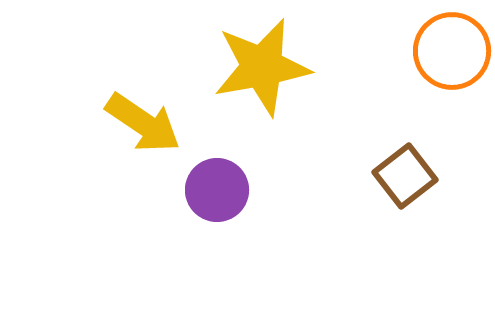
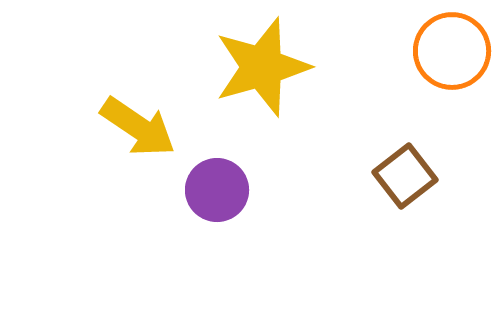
yellow star: rotated 6 degrees counterclockwise
yellow arrow: moved 5 px left, 4 px down
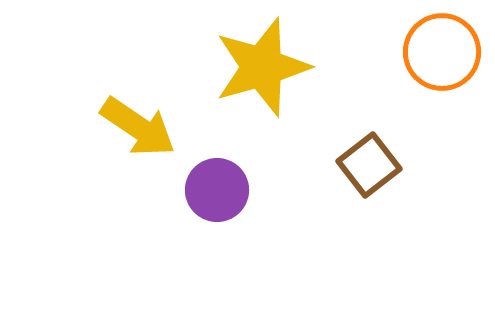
orange circle: moved 10 px left, 1 px down
brown square: moved 36 px left, 11 px up
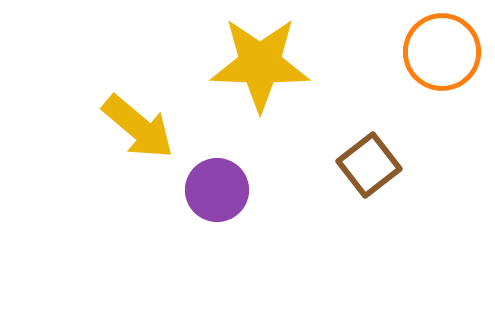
yellow star: moved 2 px left, 3 px up; rotated 18 degrees clockwise
yellow arrow: rotated 6 degrees clockwise
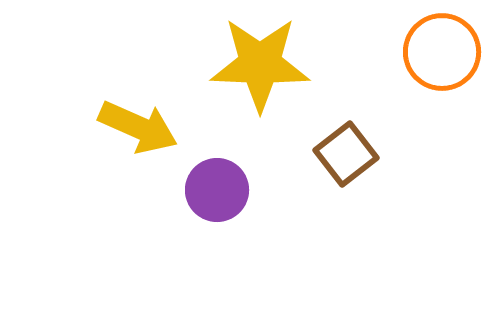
yellow arrow: rotated 16 degrees counterclockwise
brown square: moved 23 px left, 11 px up
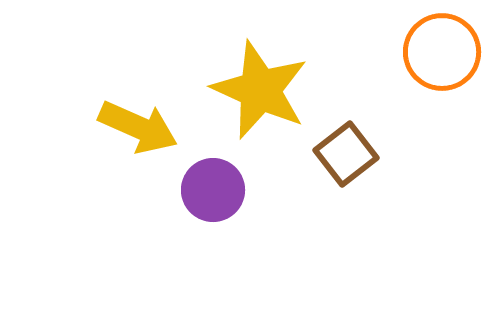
yellow star: moved 26 px down; rotated 22 degrees clockwise
purple circle: moved 4 px left
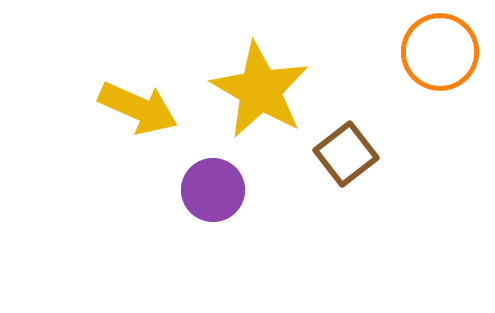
orange circle: moved 2 px left
yellow star: rotated 6 degrees clockwise
yellow arrow: moved 19 px up
